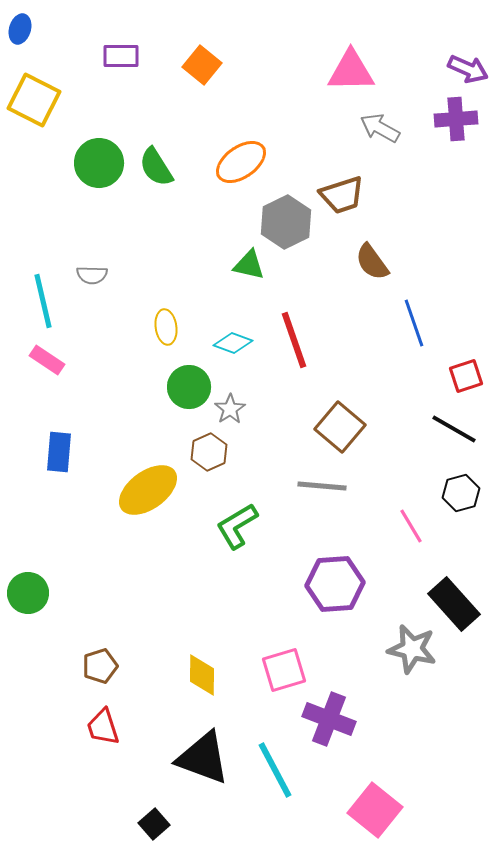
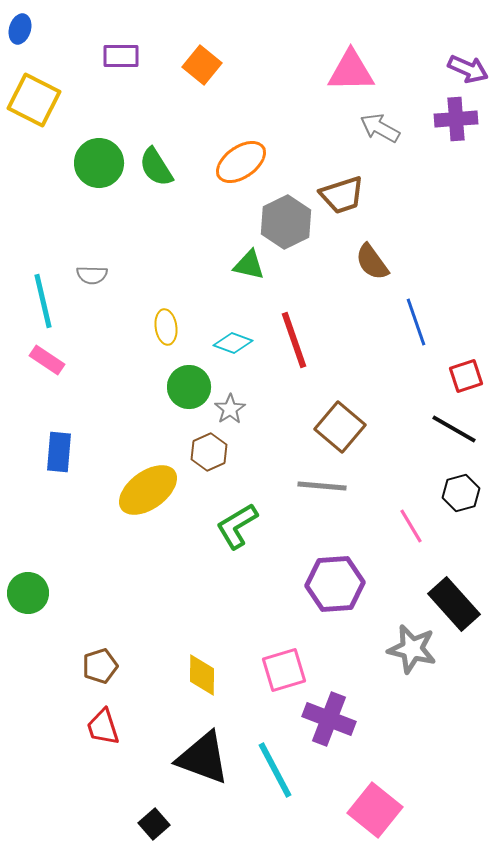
blue line at (414, 323): moved 2 px right, 1 px up
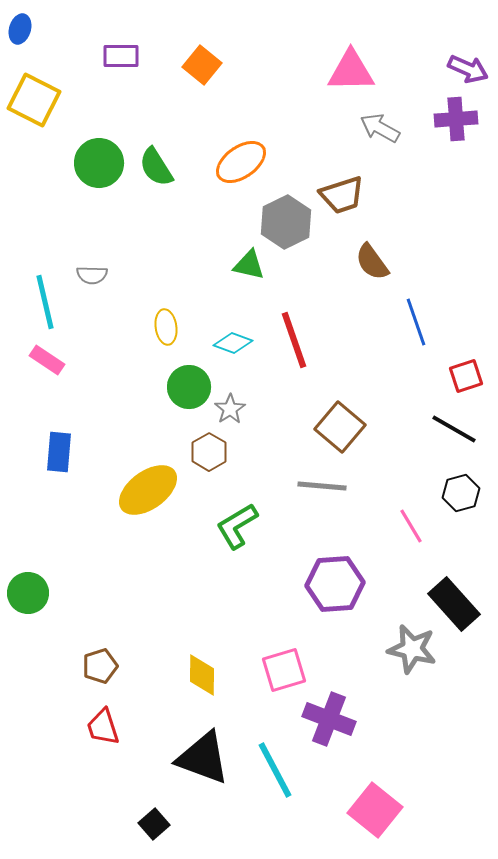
cyan line at (43, 301): moved 2 px right, 1 px down
brown hexagon at (209, 452): rotated 6 degrees counterclockwise
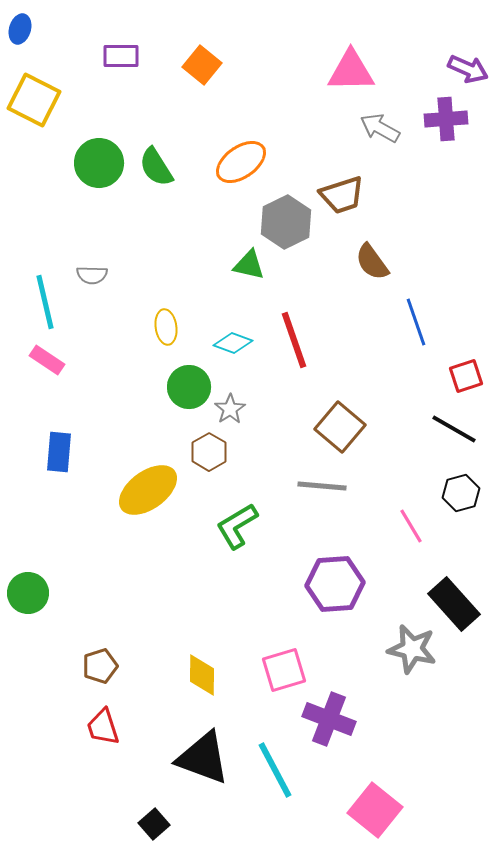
purple cross at (456, 119): moved 10 px left
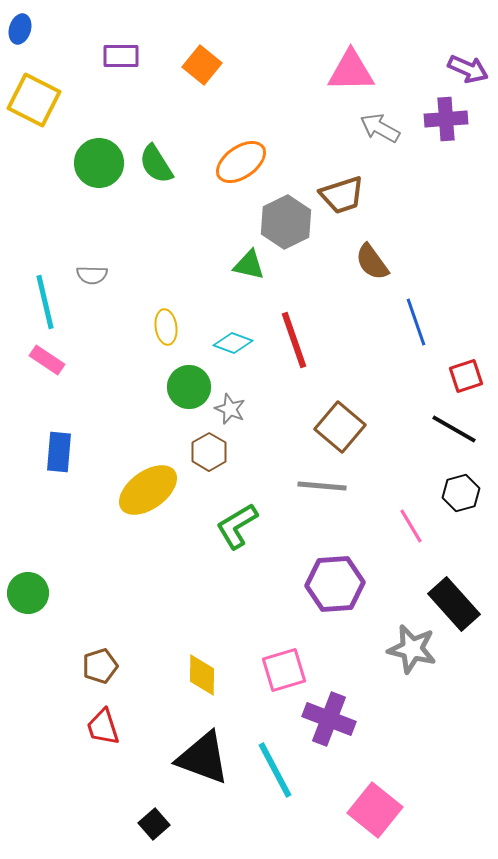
green semicircle at (156, 167): moved 3 px up
gray star at (230, 409): rotated 16 degrees counterclockwise
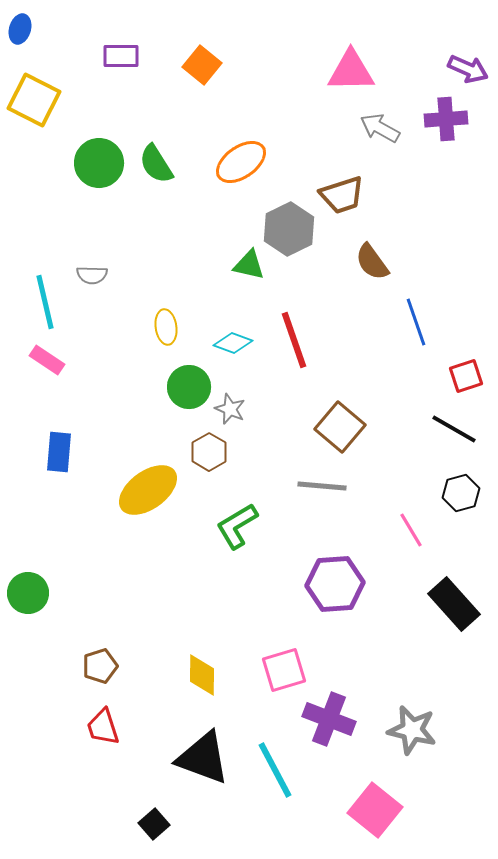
gray hexagon at (286, 222): moved 3 px right, 7 px down
pink line at (411, 526): moved 4 px down
gray star at (412, 649): moved 81 px down
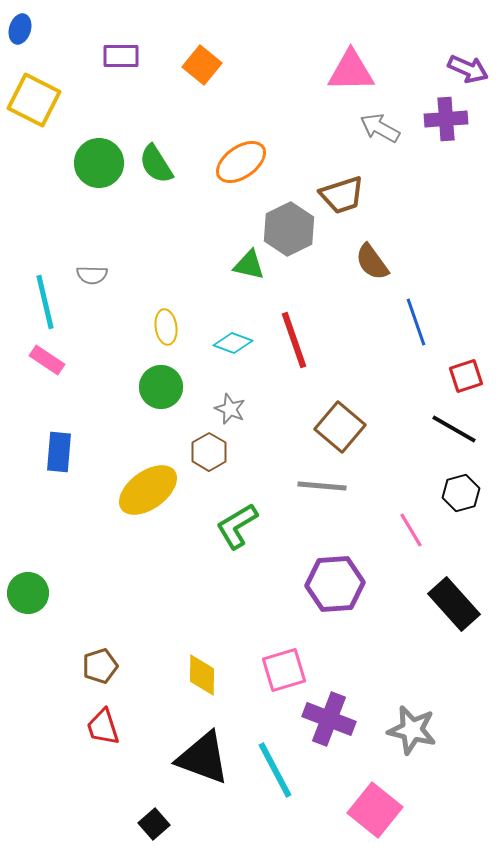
green circle at (189, 387): moved 28 px left
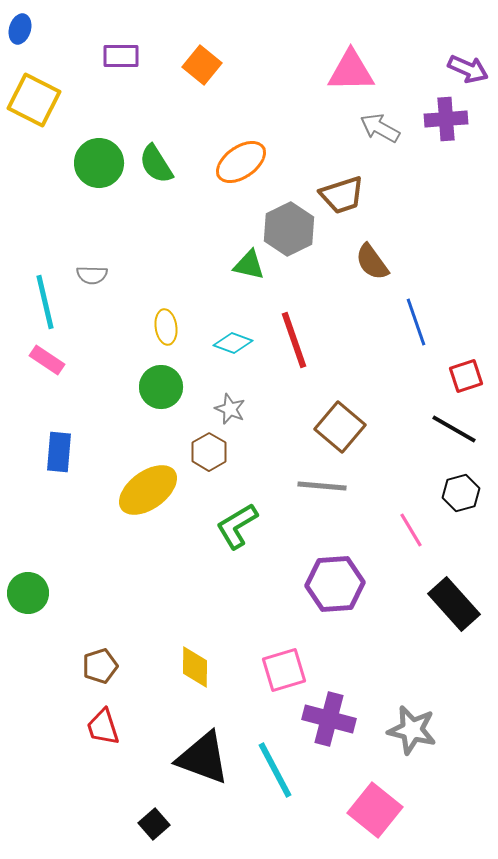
yellow diamond at (202, 675): moved 7 px left, 8 px up
purple cross at (329, 719): rotated 6 degrees counterclockwise
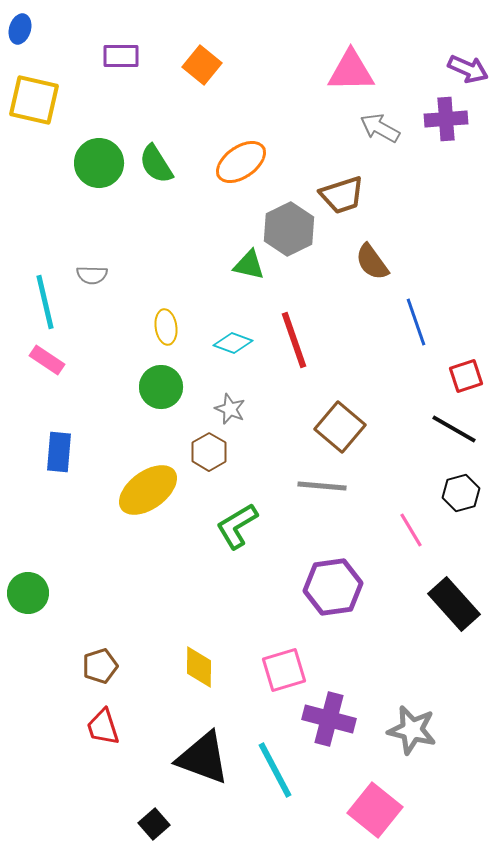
yellow square at (34, 100): rotated 14 degrees counterclockwise
purple hexagon at (335, 584): moved 2 px left, 3 px down; rotated 4 degrees counterclockwise
yellow diamond at (195, 667): moved 4 px right
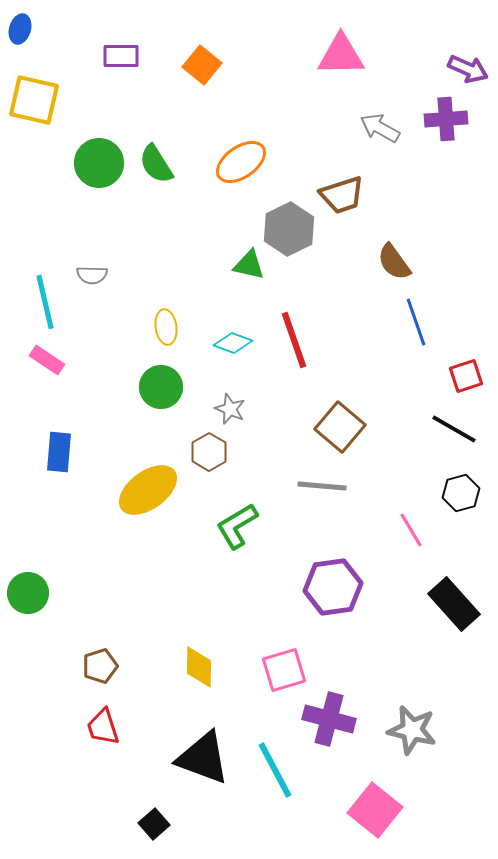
pink triangle at (351, 71): moved 10 px left, 16 px up
brown semicircle at (372, 262): moved 22 px right
